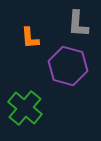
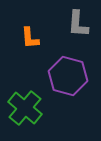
purple hexagon: moved 10 px down
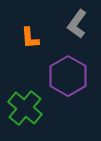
gray L-shape: moved 1 px left; rotated 32 degrees clockwise
purple hexagon: rotated 15 degrees clockwise
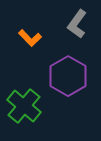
orange L-shape: rotated 40 degrees counterclockwise
green cross: moved 1 px left, 2 px up
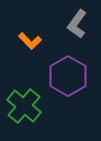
orange L-shape: moved 3 px down
